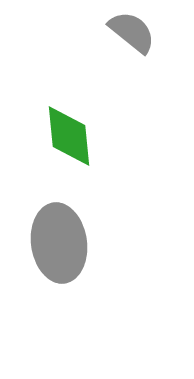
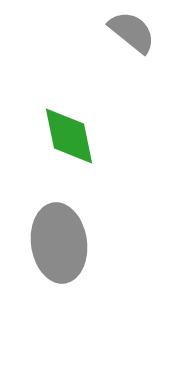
green diamond: rotated 6 degrees counterclockwise
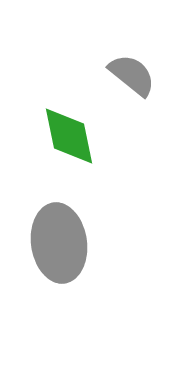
gray semicircle: moved 43 px down
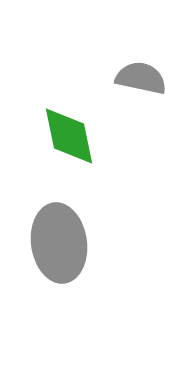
gray semicircle: moved 9 px right, 3 px down; rotated 27 degrees counterclockwise
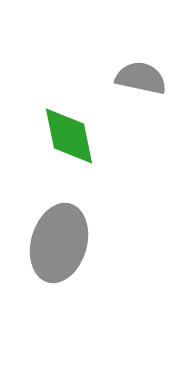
gray ellipse: rotated 24 degrees clockwise
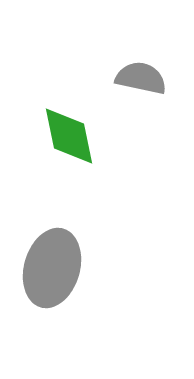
gray ellipse: moved 7 px left, 25 px down
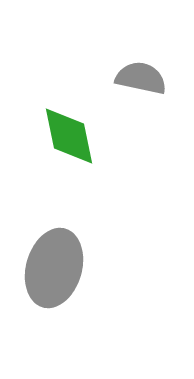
gray ellipse: moved 2 px right
